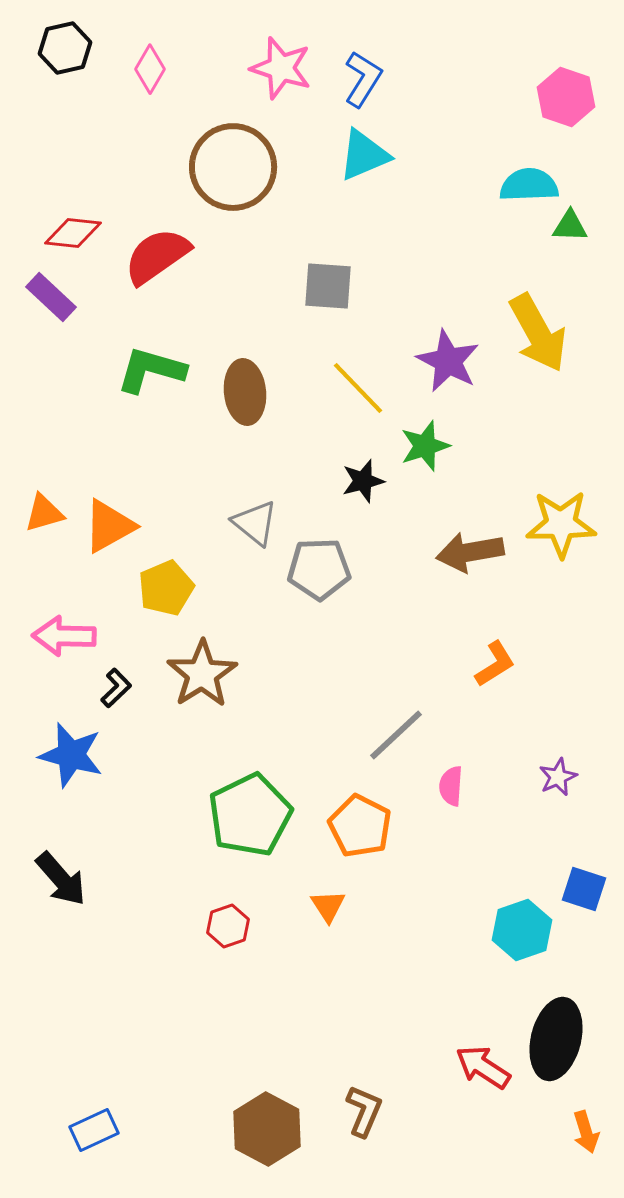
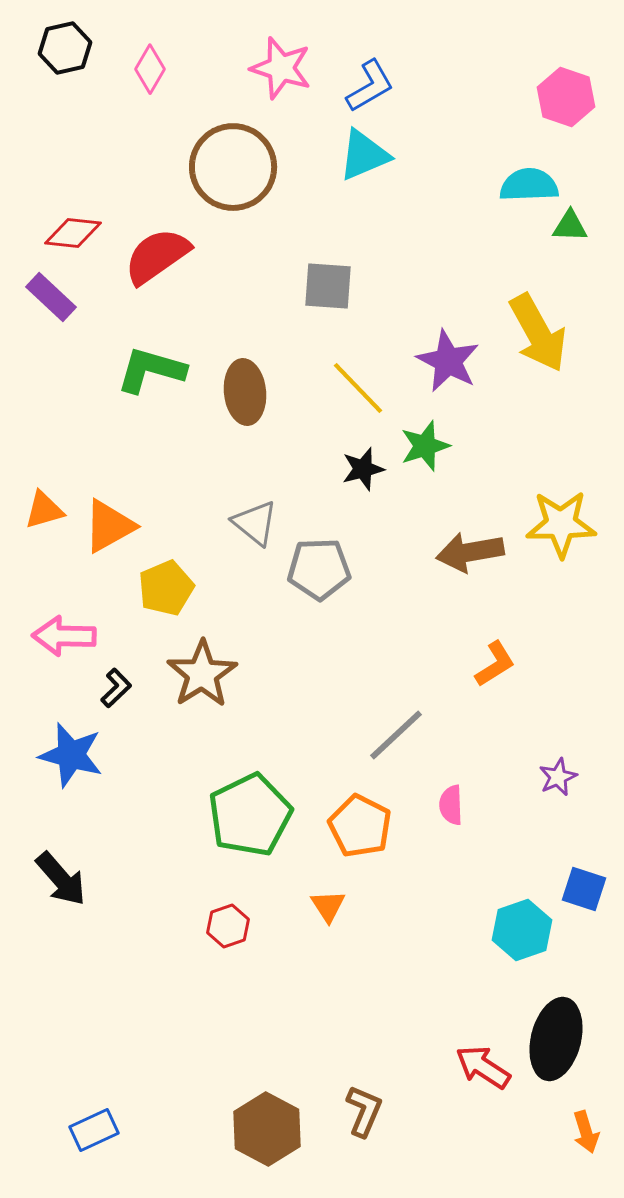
blue L-shape at (363, 79): moved 7 px right, 7 px down; rotated 28 degrees clockwise
black star at (363, 481): moved 12 px up
orange triangle at (44, 513): moved 3 px up
pink semicircle at (451, 786): moved 19 px down; rotated 6 degrees counterclockwise
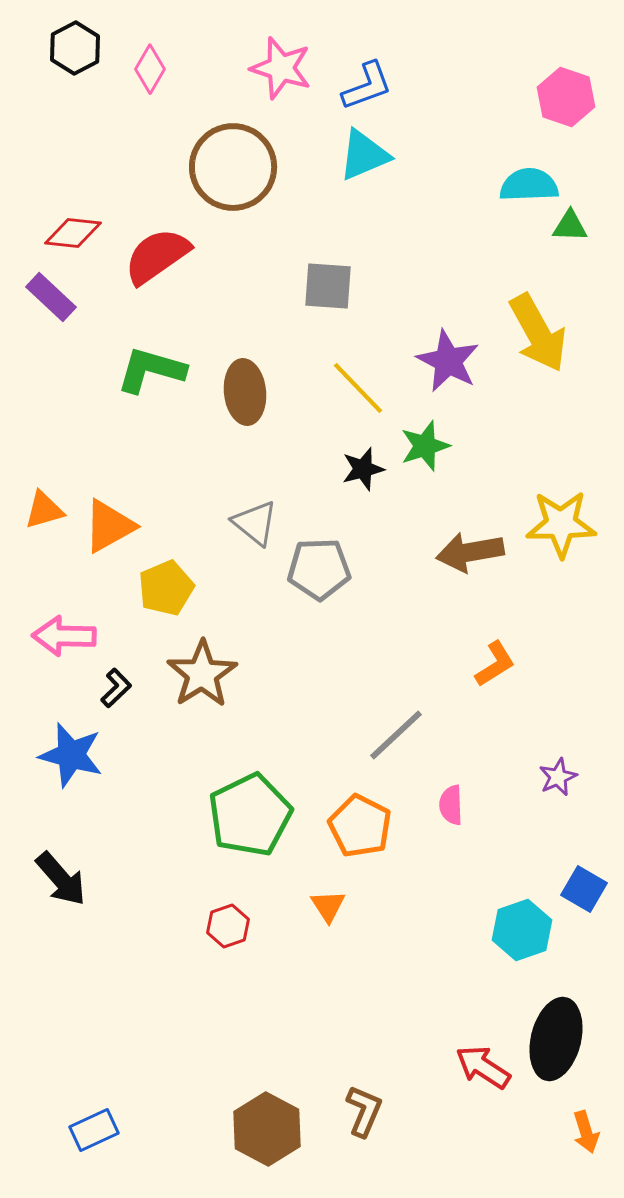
black hexagon at (65, 48): moved 10 px right; rotated 15 degrees counterclockwise
blue L-shape at (370, 86): moved 3 px left; rotated 10 degrees clockwise
blue square at (584, 889): rotated 12 degrees clockwise
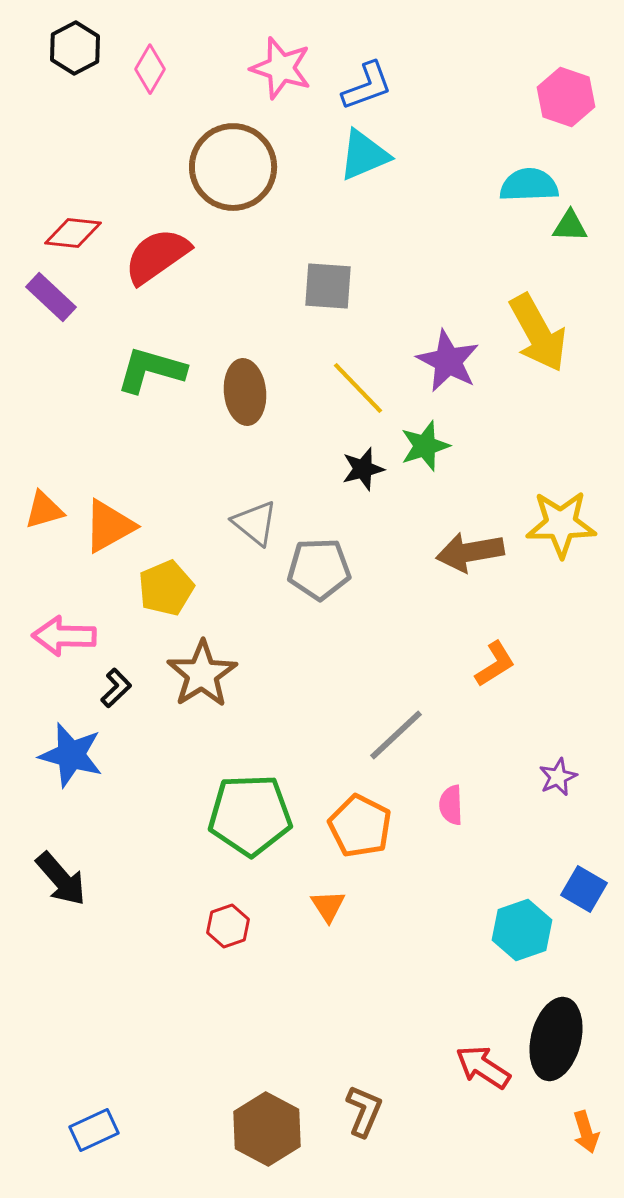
green pentagon at (250, 815): rotated 24 degrees clockwise
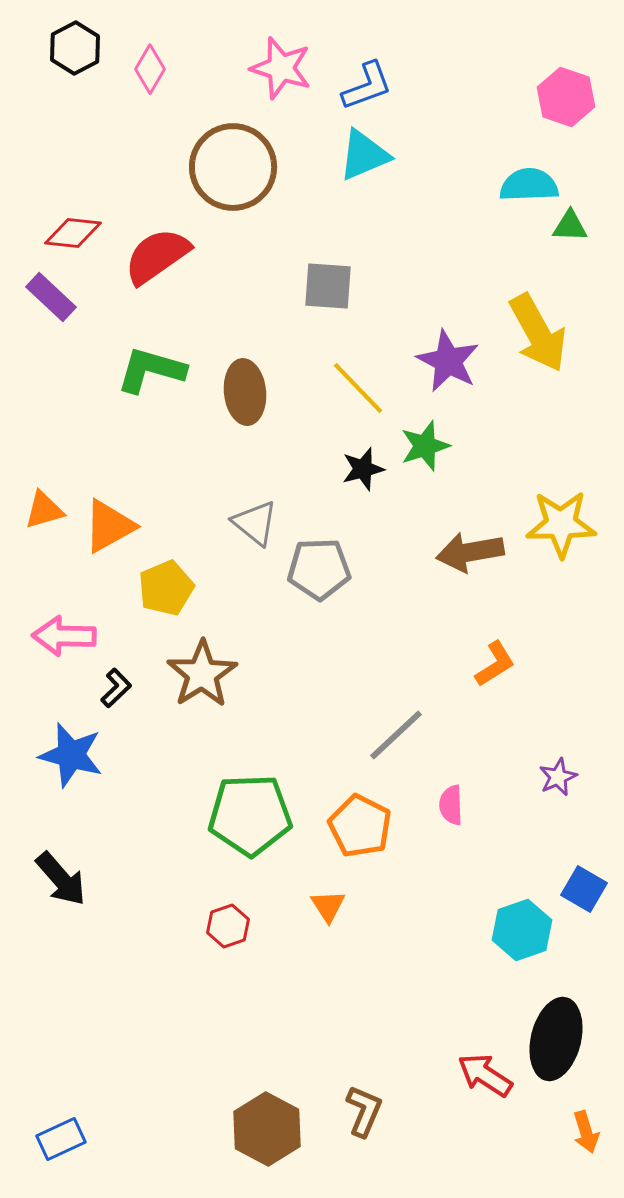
red arrow at (483, 1067): moved 2 px right, 8 px down
blue rectangle at (94, 1130): moved 33 px left, 9 px down
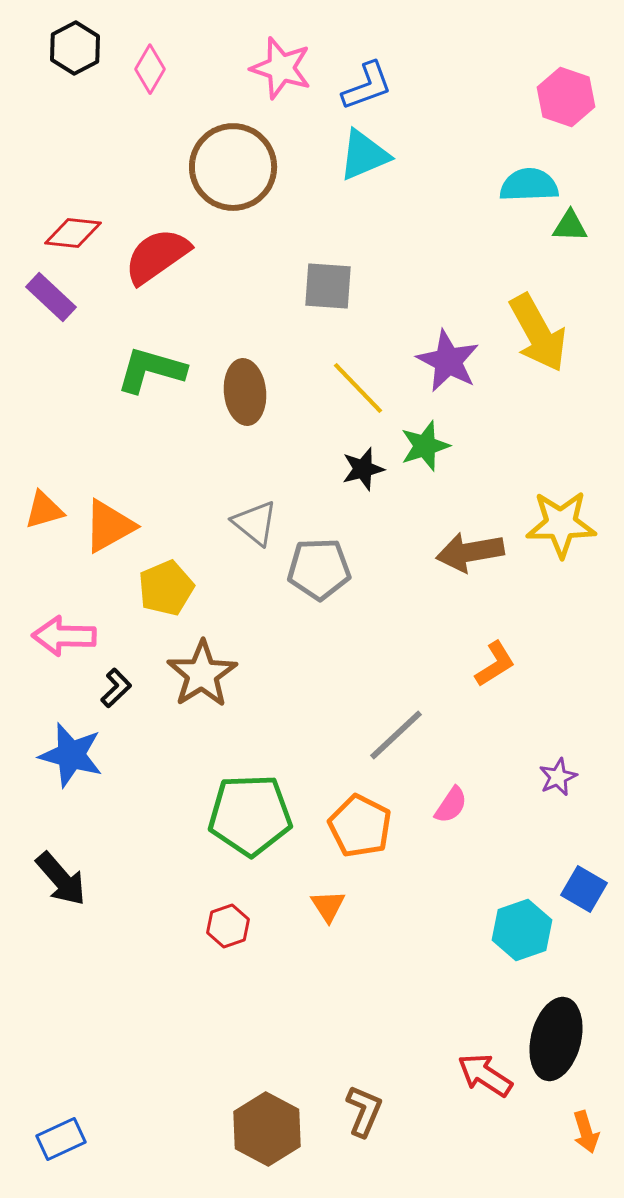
pink semicircle at (451, 805): rotated 144 degrees counterclockwise
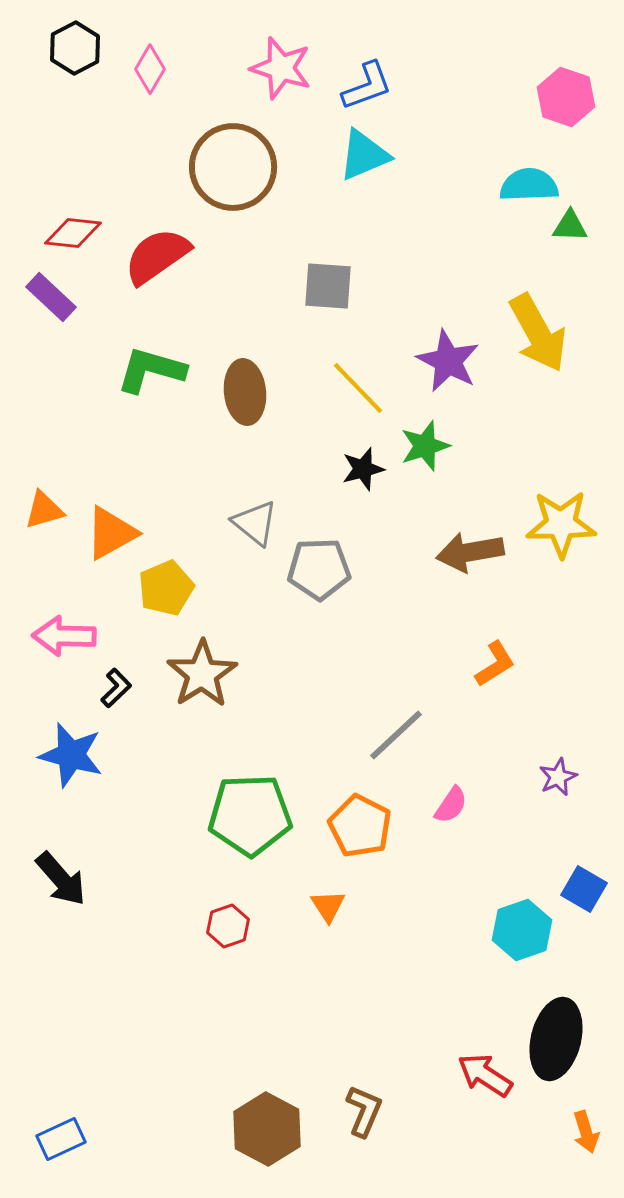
orange triangle at (109, 526): moved 2 px right, 7 px down
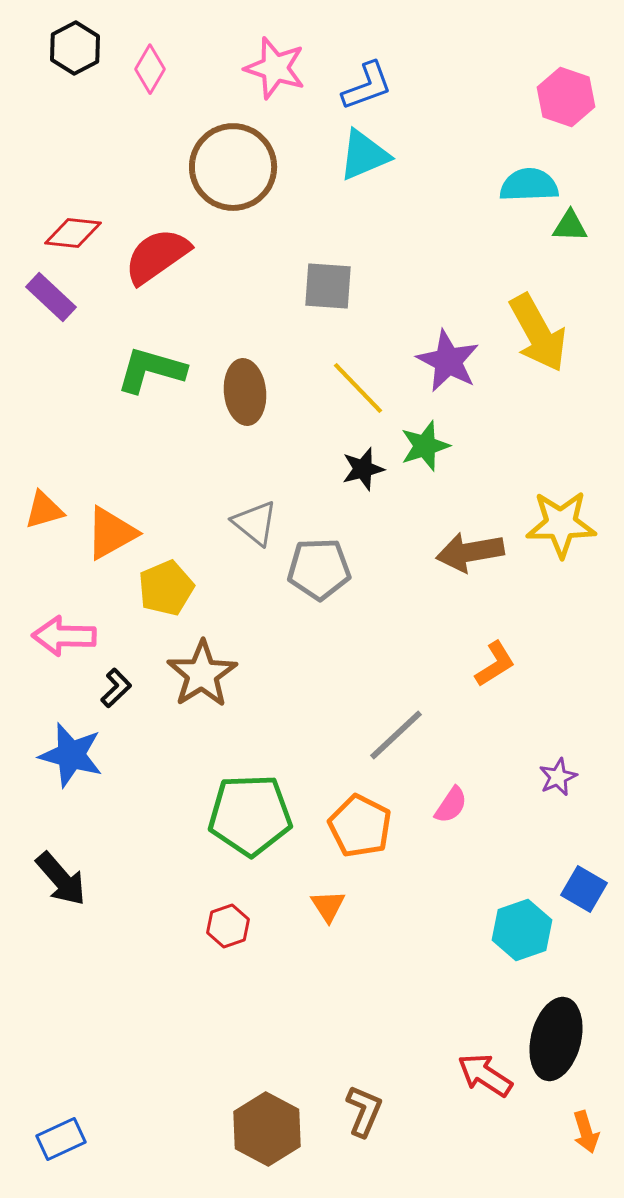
pink star at (281, 68): moved 6 px left
